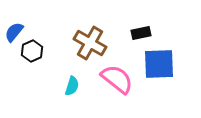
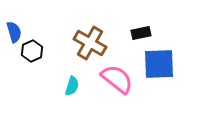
blue semicircle: rotated 125 degrees clockwise
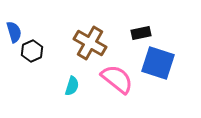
blue square: moved 1 px left, 1 px up; rotated 20 degrees clockwise
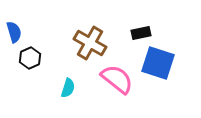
black hexagon: moved 2 px left, 7 px down
cyan semicircle: moved 4 px left, 2 px down
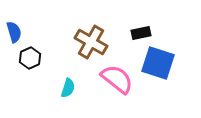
brown cross: moved 1 px right, 1 px up
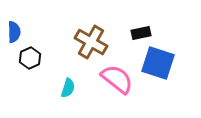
blue semicircle: rotated 15 degrees clockwise
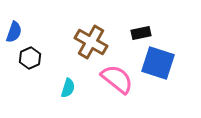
blue semicircle: rotated 20 degrees clockwise
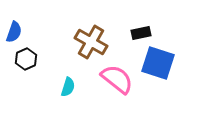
black hexagon: moved 4 px left, 1 px down
cyan semicircle: moved 1 px up
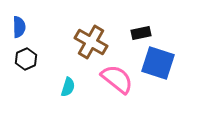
blue semicircle: moved 5 px right, 5 px up; rotated 20 degrees counterclockwise
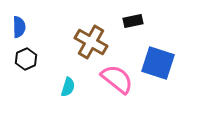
black rectangle: moved 8 px left, 12 px up
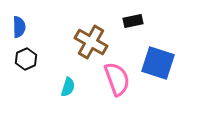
pink semicircle: rotated 32 degrees clockwise
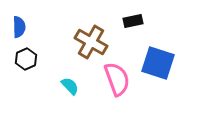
cyan semicircle: moved 2 px right, 1 px up; rotated 60 degrees counterclockwise
